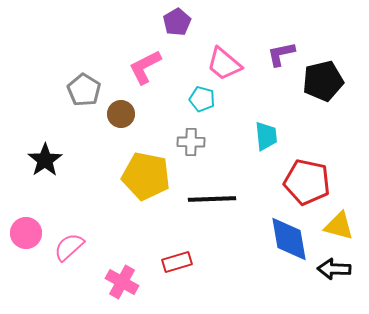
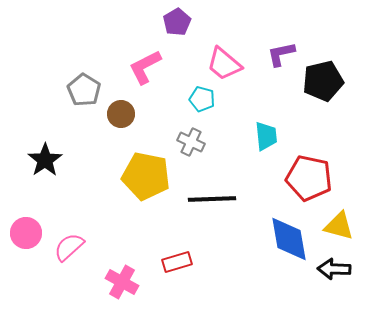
gray cross: rotated 24 degrees clockwise
red pentagon: moved 2 px right, 4 px up
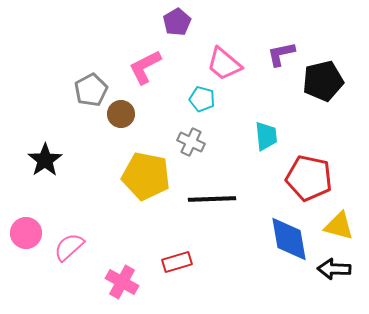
gray pentagon: moved 7 px right; rotated 12 degrees clockwise
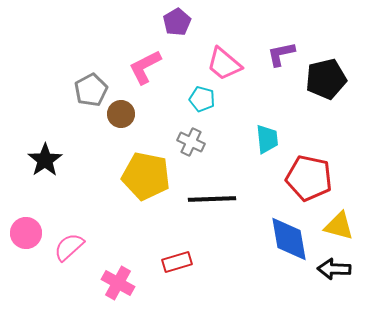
black pentagon: moved 3 px right, 2 px up
cyan trapezoid: moved 1 px right, 3 px down
pink cross: moved 4 px left, 1 px down
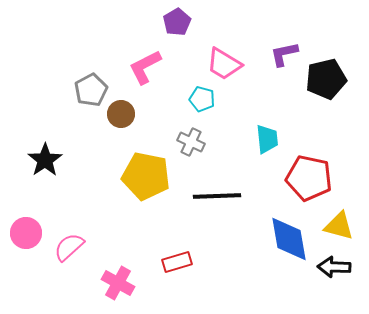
purple L-shape: moved 3 px right
pink trapezoid: rotated 9 degrees counterclockwise
black line: moved 5 px right, 3 px up
black arrow: moved 2 px up
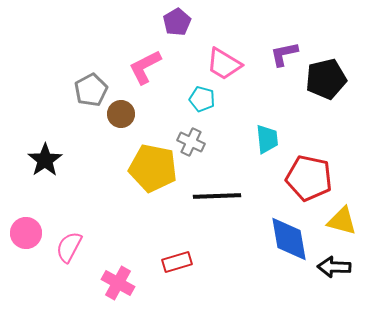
yellow pentagon: moved 7 px right, 8 px up
yellow triangle: moved 3 px right, 5 px up
pink semicircle: rotated 20 degrees counterclockwise
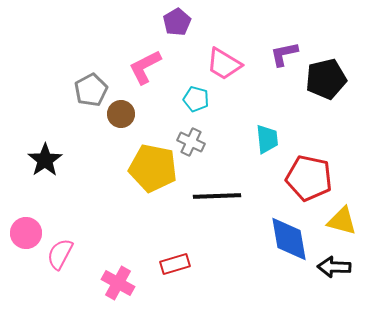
cyan pentagon: moved 6 px left
pink semicircle: moved 9 px left, 7 px down
red rectangle: moved 2 px left, 2 px down
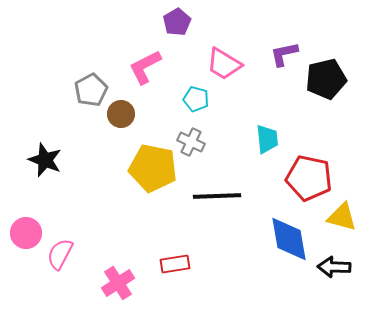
black star: rotated 16 degrees counterclockwise
yellow triangle: moved 4 px up
red rectangle: rotated 8 degrees clockwise
pink cross: rotated 28 degrees clockwise
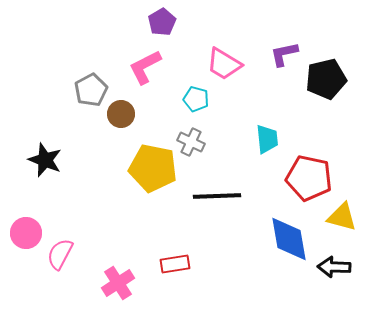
purple pentagon: moved 15 px left
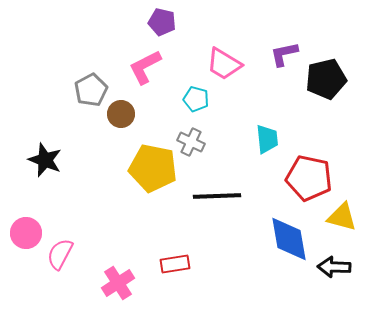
purple pentagon: rotated 28 degrees counterclockwise
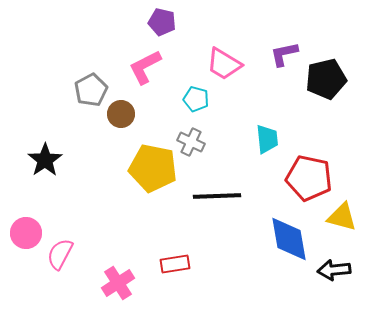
black star: rotated 16 degrees clockwise
black arrow: moved 3 px down; rotated 8 degrees counterclockwise
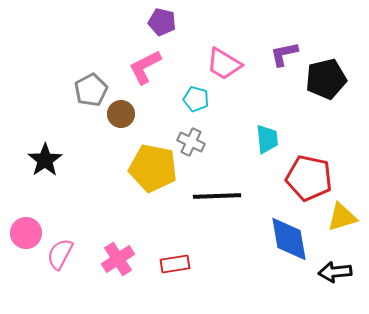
yellow triangle: rotated 32 degrees counterclockwise
black arrow: moved 1 px right, 2 px down
pink cross: moved 24 px up
